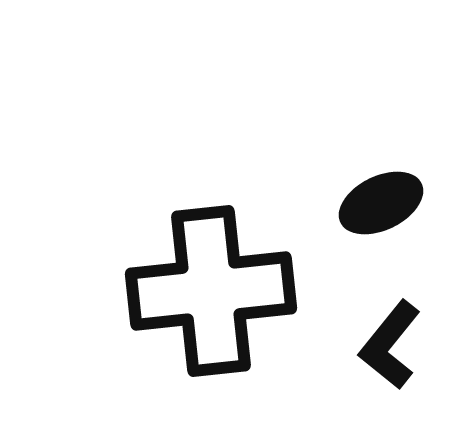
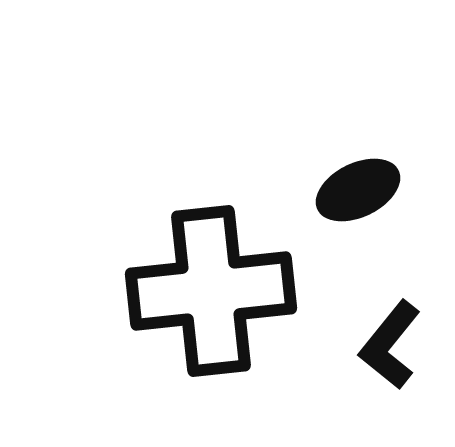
black ellipse: moved 23 px left, 13 px up
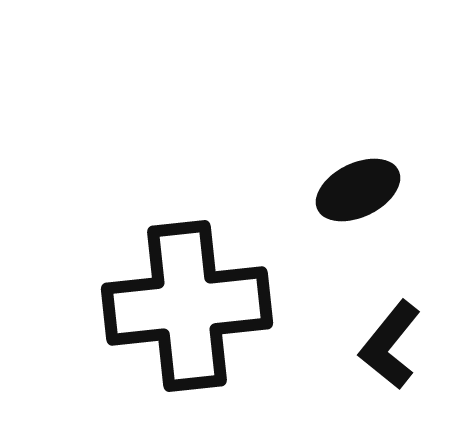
black cross: moved 24 px left, 15 px down
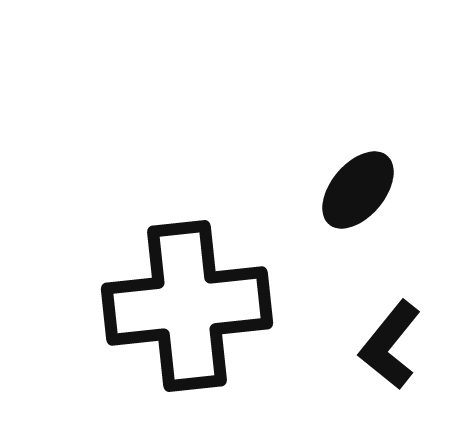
black ellipse: rotated 24 degrees counterclockwise
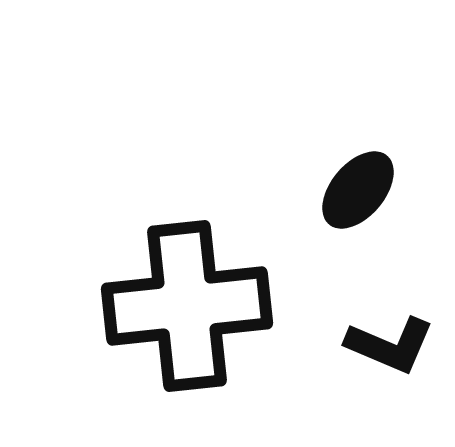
black L-shape: rotated 106 degrees counterclockwise
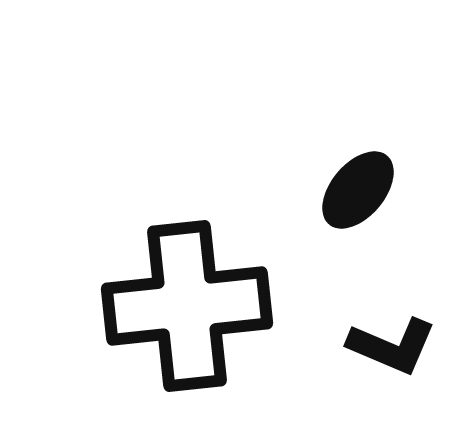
black L-shape: moved 2 px right, 1 px down
